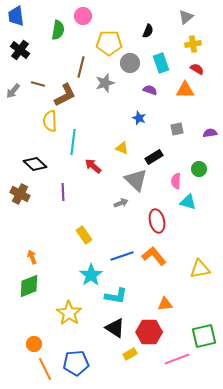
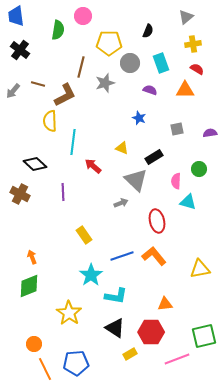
red hexagon at (149, 332): moved 2 px right
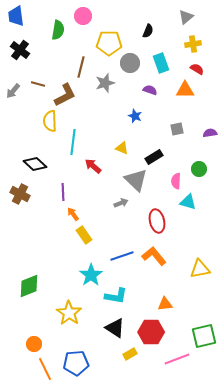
blue star at (139, 118): moved 4 px left, 2 px up
orange arrow at (32, 257): moved 41 px right, 43 px up; rotated 16 degrees counterclockwise
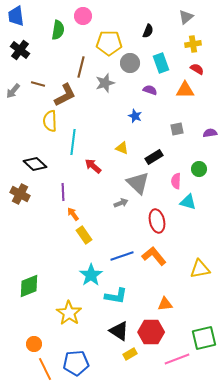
gray triangle at (136, 180): moved 2 px right, 3 px down
black triangle at (115, 328): moved 4 px right, 3 px down
green square at (204, 336): moved 2 px down
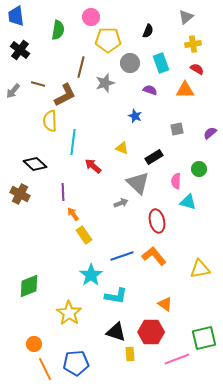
pink circle at (83, 16): moved 8 px right, 1 px down
yellow pentagon at (109, 43): moved 1 px left, 3 px up
purple semicircle at (210, 133): rotated 32 degrees counterclockwise
orange triangle at (165, 304): rotated 42 degrees clockwise
black triangle at (119, 331): moved 3 px left, 1 px down; rotated 15 degrees counterclockwise
yellow rectangle at (130, 354): rotated 64 degrees counterclockwise
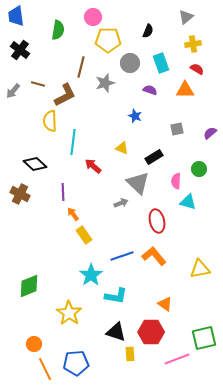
pink circle at (91, 17): moved 2 px right
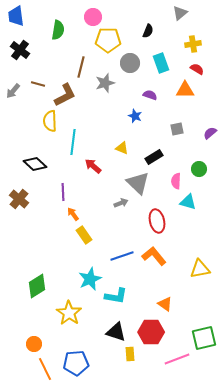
gray triangle at (186, 17): moved 6 px left, 4 px up
purple semicircle at (150, 90): moved 5 px down
brown cross at (20, 194): moved 1 px left, 5 px down; rotated 12 degrees clockwise
cyan star at (91, 275): moved 1 px left, 4 px down; rotated 10 degrees clockwise
green diamond at (29, 286): moved 8 px right; rotated 10 degrees counterclockwise
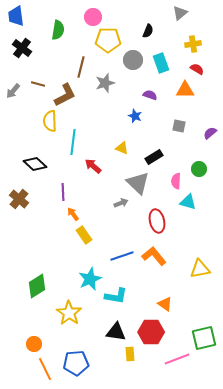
black cross at (20, 50): moved 2 px right, 2 px up
gray circle at (130, 63): moved 3 px right, 3 px up
gray square at (177, 129): moved 2 px right, 3 px up; rotated 24 degrees clockwise
black triangle at (116, 332): rotated 10 degrees counterclockwise
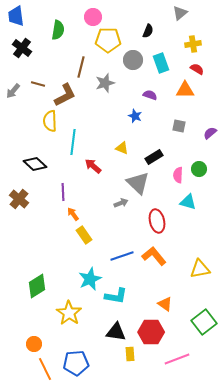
pink semicircle at (176, 181): moved 2 px right, 6 px up
green square at (204, 338): moved 16 px up; rotated 25 degrees counterclockwise
